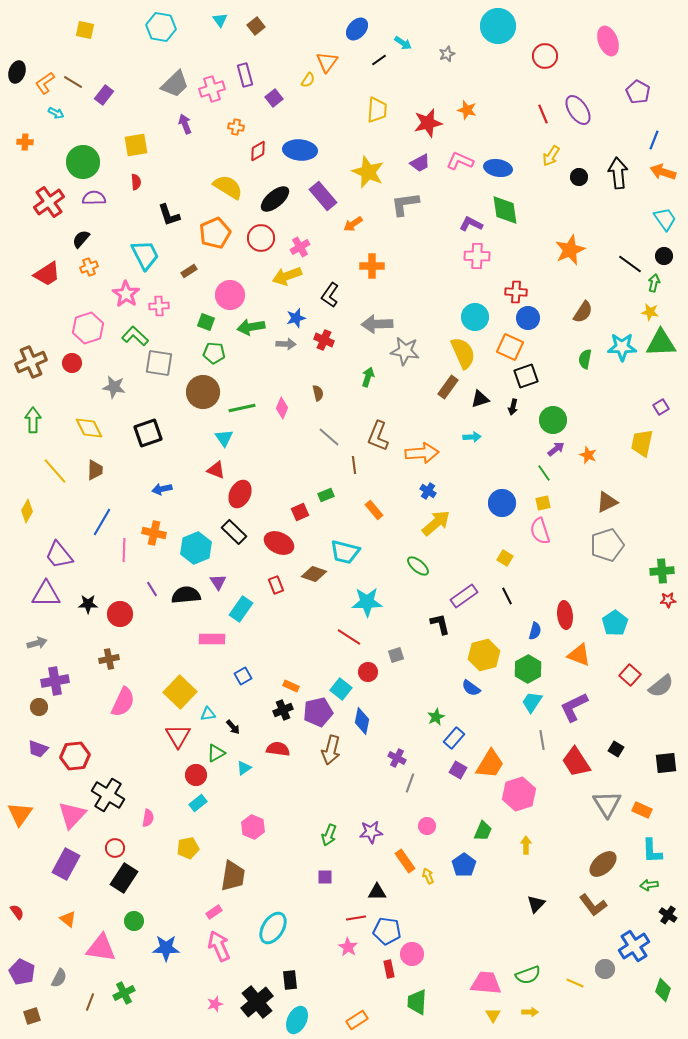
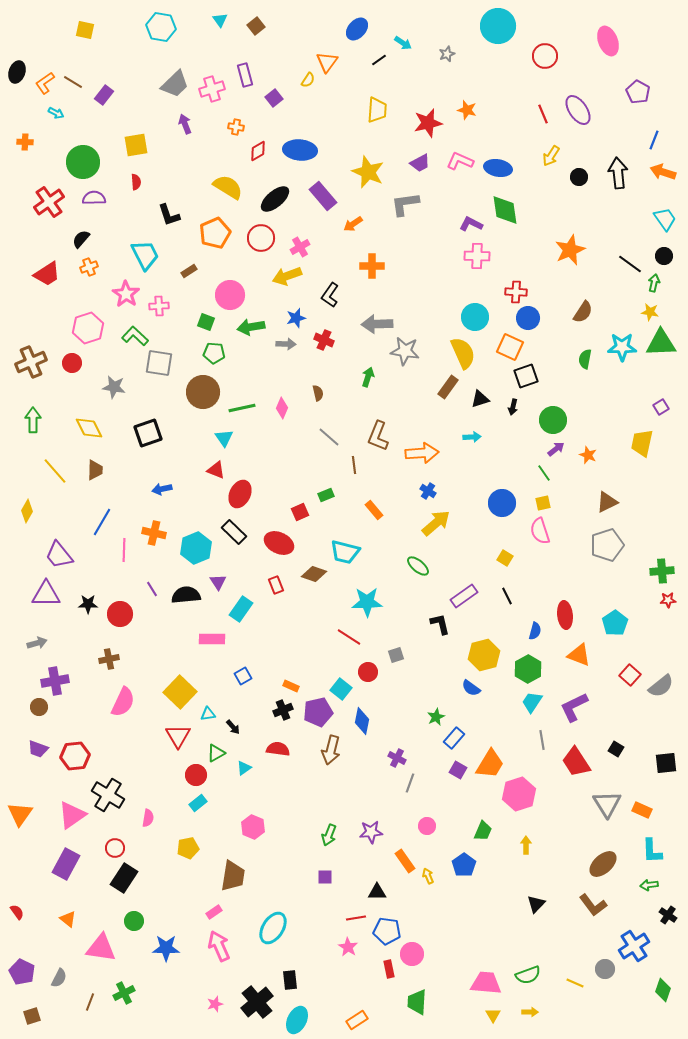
pink triangle at (72, 815): rotated 12 degrees clockwise
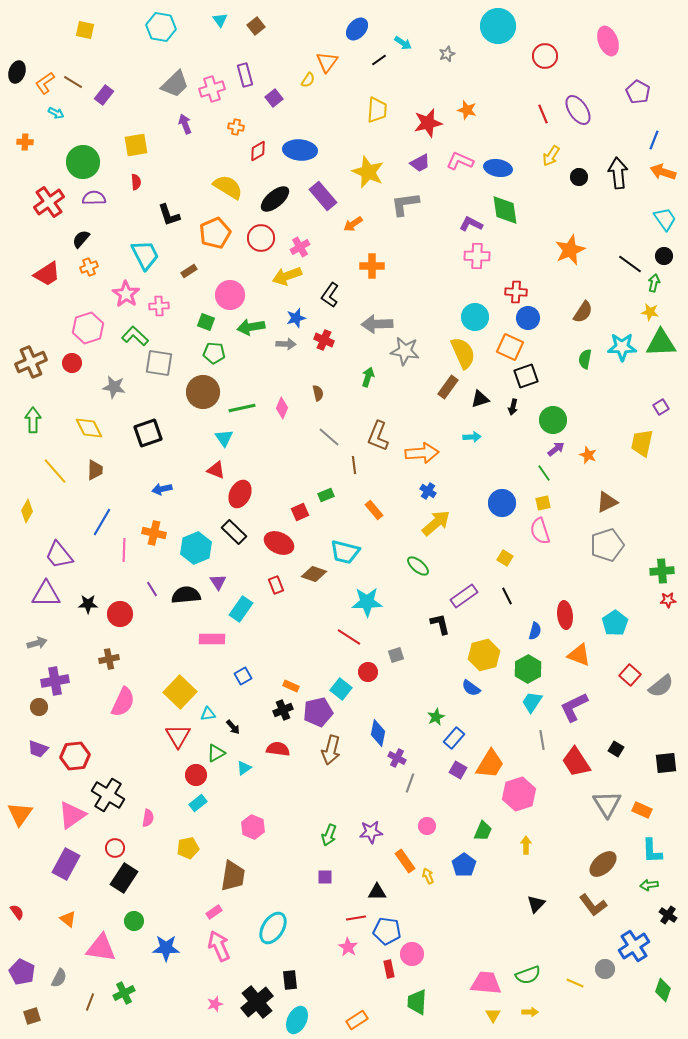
blue diamond at (362, 721): moved 16 px right, 12 px down
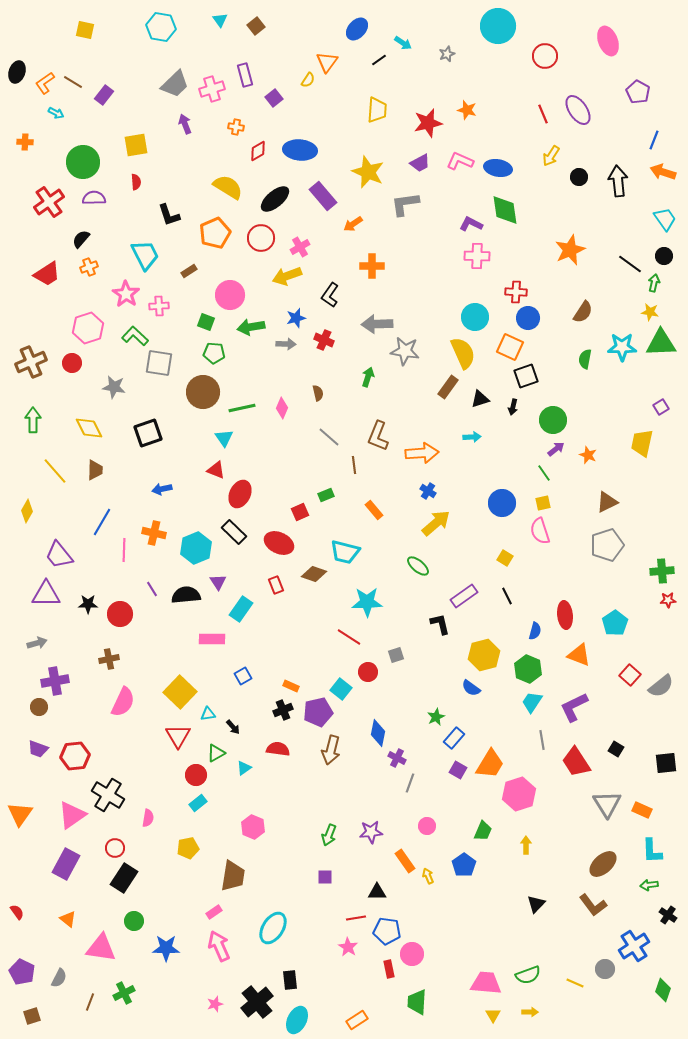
black arrow at (618, 173): moved 8 px down
green hexagon at (528, 669): rotated 8 degrees counterclockwise
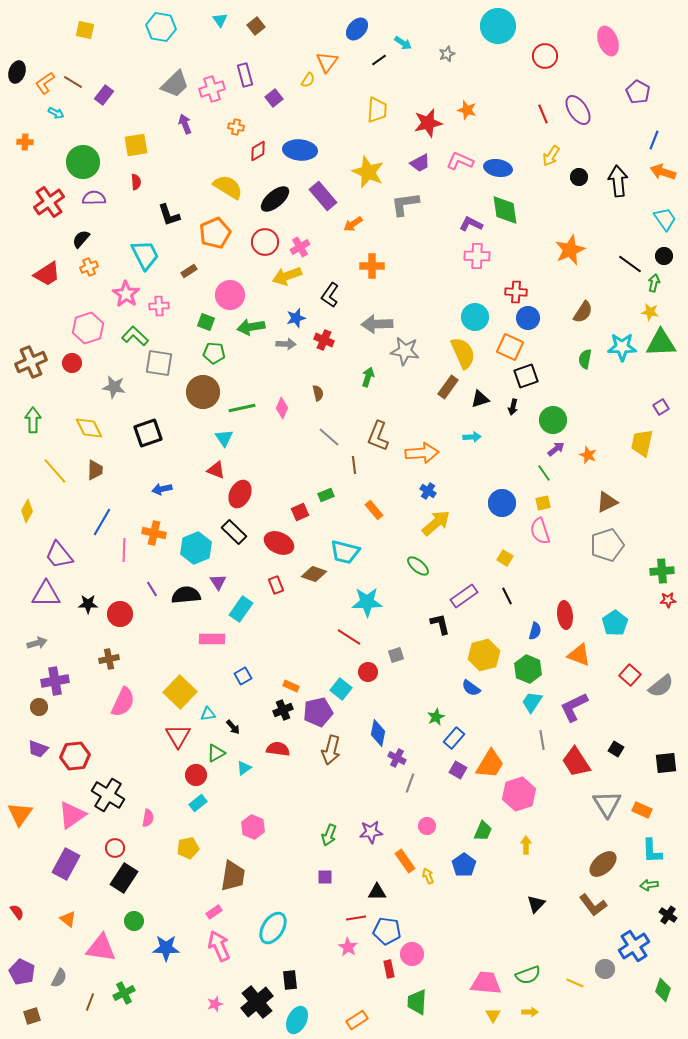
red circle at (261, 238): moved 4 px right, 4 px down
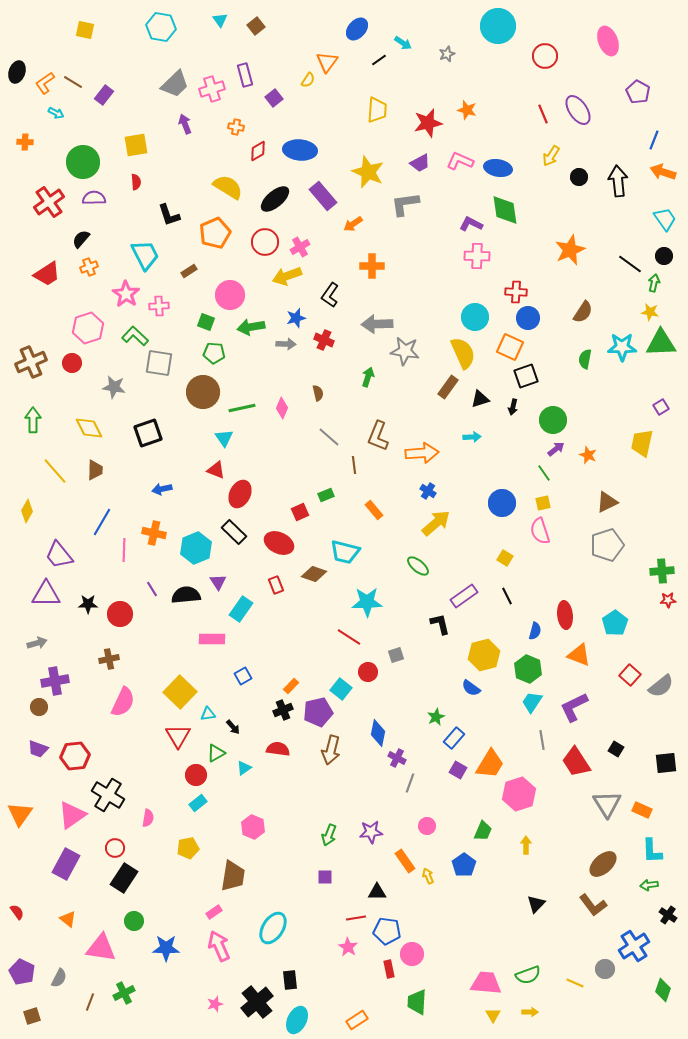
orange rectangle at (291, 686): rotated 70 degrees counterclockwise
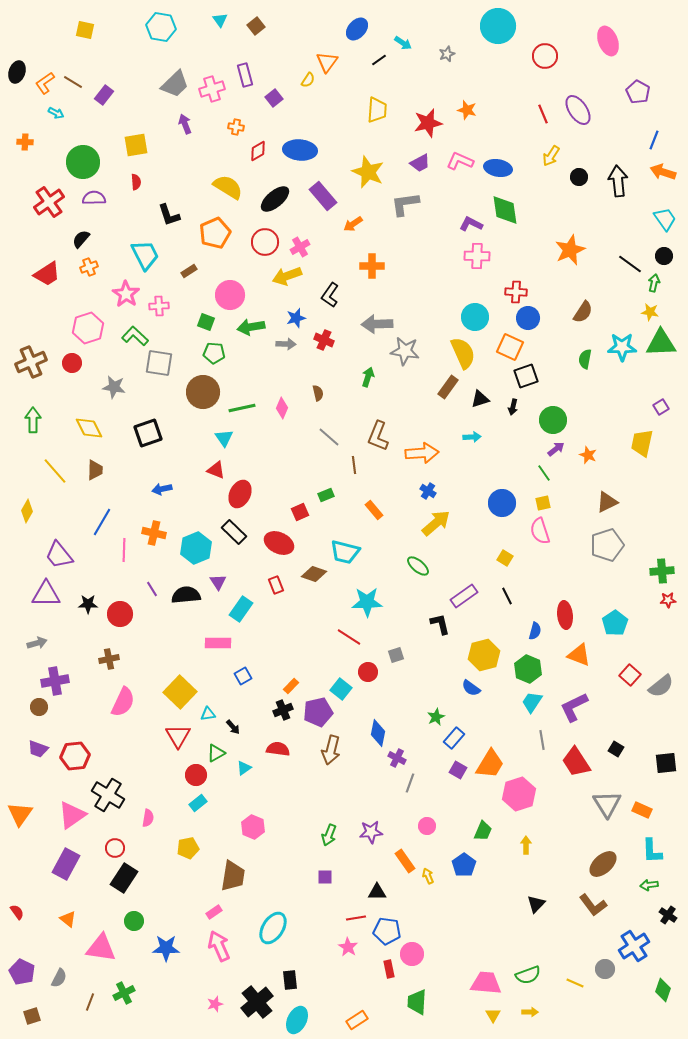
pink rectangle at (212, 639): moved 6 px right, 4 px down
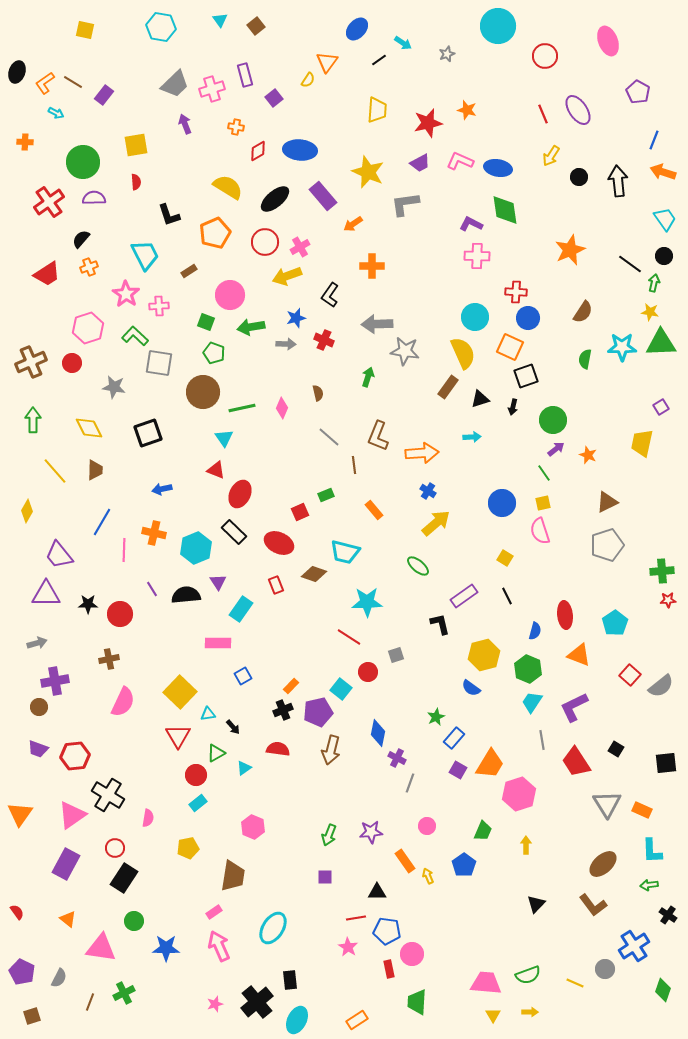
green pentagon at (214, 353): rotated 15 degrees clockwise
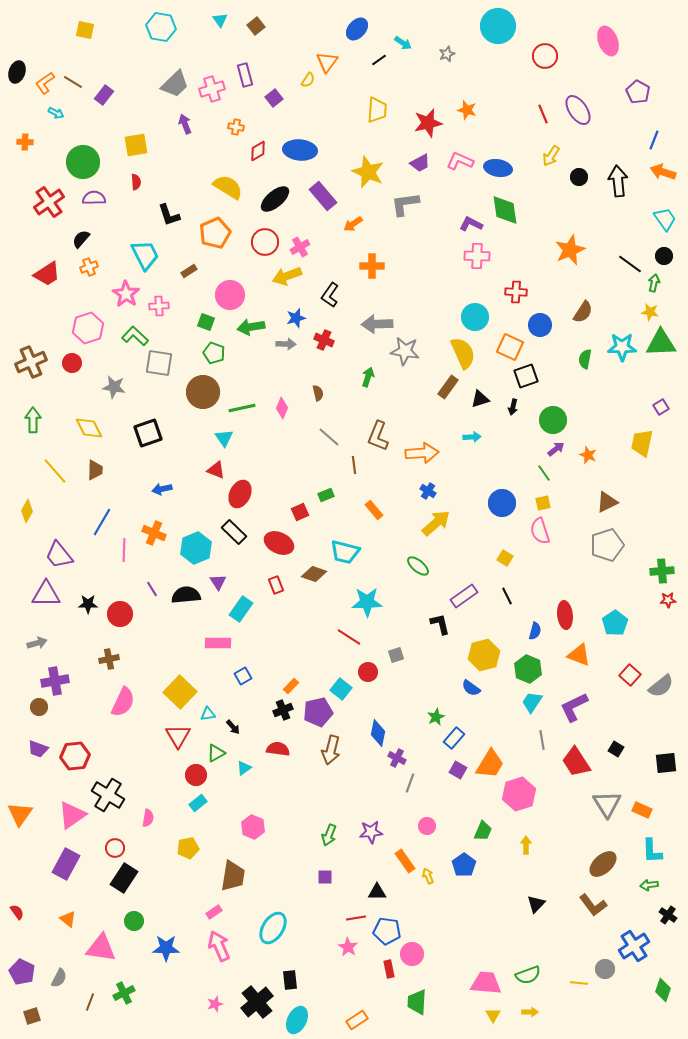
blue circle at (528, 318): moved 12 px right, 7 px down
orange cross at (154, 533): rotated 10 degrees clockwise
yellow line at (575, 983): moved 4 px right; rotated 18 degrees counterclockwise
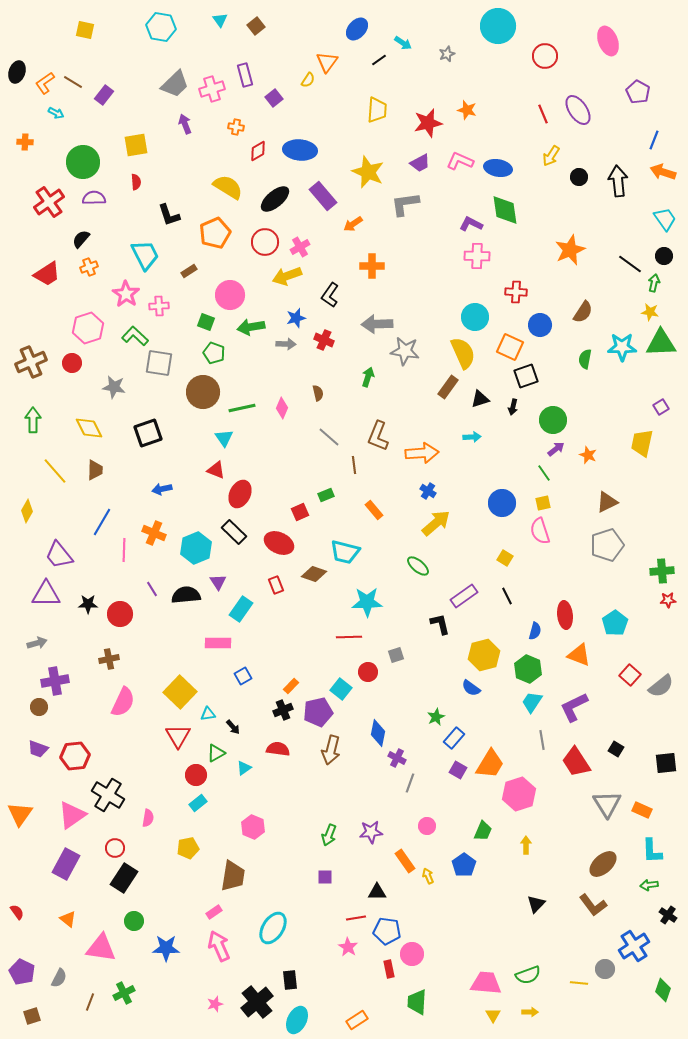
red line at (349, 637): rotated 35 degrees counterclockwise
